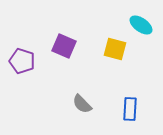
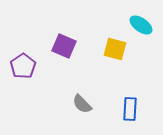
purple pentagon: moved 1 px right, 5 px down; rotated 20 degrees clockwise
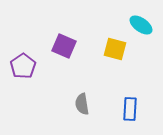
gray semicircle: rotated 35 degrees clockwise
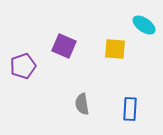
cyan ellipse: moved 3 px right
yellow square: rotated 10 degrees counterclockwise
purple pentagon: rotated 15 degrees clockwise
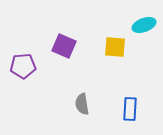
cyan ellipse: rotated 55 degrees counterclockwise
yellow square: moved 2 px up
purple pentagon: rotated 15 degrees clockwise
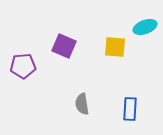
cyan ellipse: moved 1 px right, 2 px down
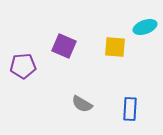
gray semicircle: rotated 50 degrees counterclockwise
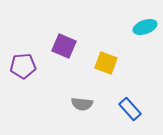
yellow square: moved 9 px left, 16 px down; rotated 15 degrees clockwise
gray semicircle: rotated 25 degrees counterclockwise
blue rectangle: rotated 45 degrees counterclockwise
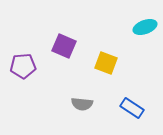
blue rectangle: moved 2 px right, 1 px up; rotated 15 degrees counterclockwise
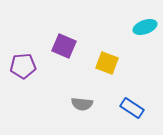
yellow square: moved 1 px right
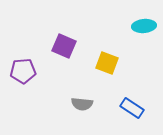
cyan ellipse: moved 1 px left, 1 px up; rotated 15 degrees clockwise
purple pentagon: moved 5 px down
